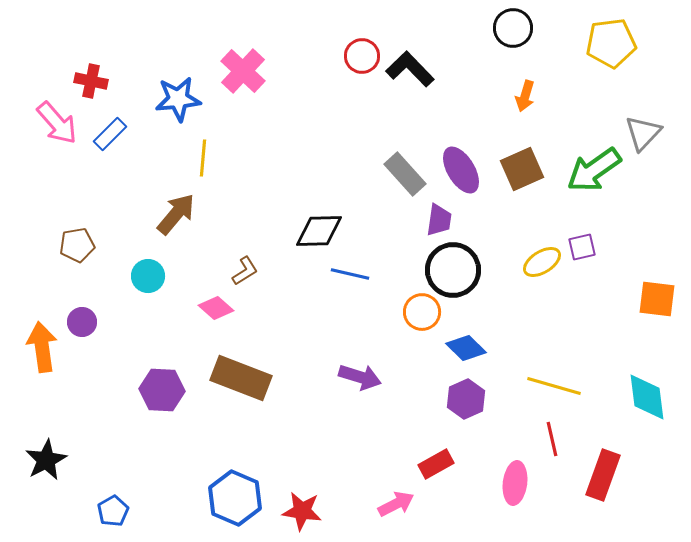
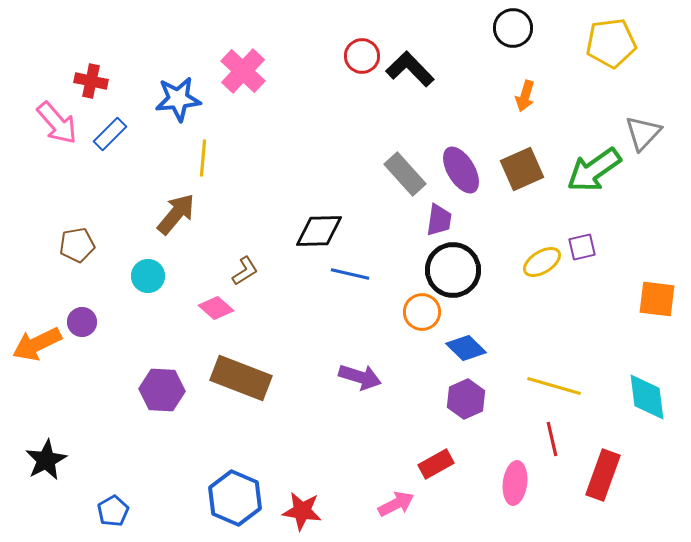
orange arrow at (42, 347): moved 5 px left, 3 px up; rotated 108 degrees counterclockwise
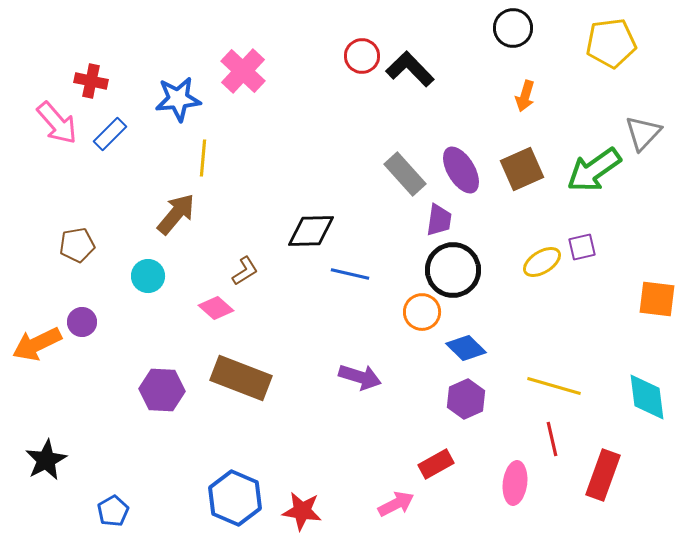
black diamond at (319, 231): moved 8 px left
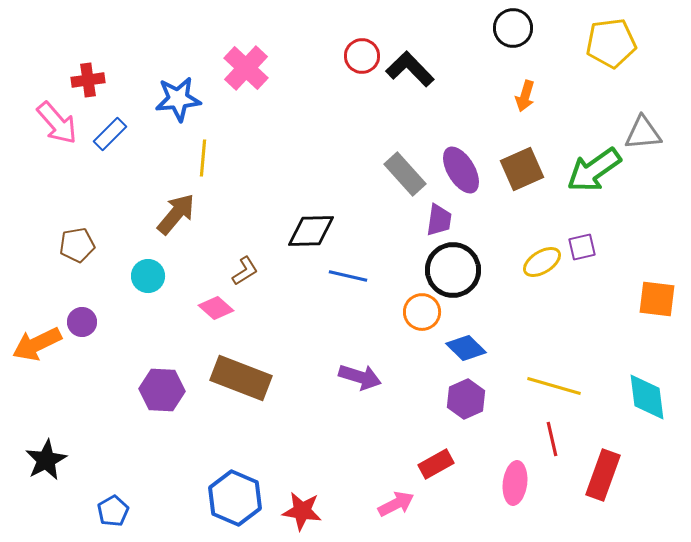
pink cross at (243, 71): moved 3 px right, 3 px up
red cross at (91, 81): moved 3 px left, 1 px up; rotated 20 degrees counterclockwise
gray triangle at (643, 133): rotated 42 degrees clockwise
blue line at (350, 274): moved 2 px left, 2 px down
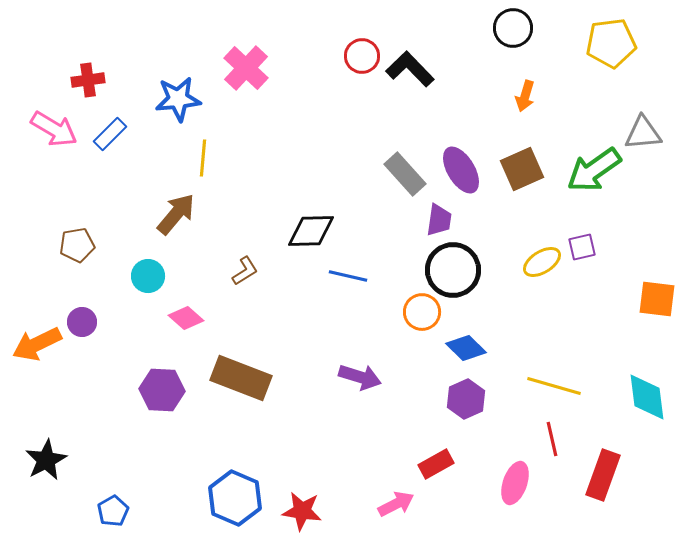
pink arrow at (57, 123): moved 3 px left, 6 px down; rotated 18 degrees counterclockwise
pink diamond at (216, 308): moved 30 px left, 10 px down
pink ellipse at (515, 483): rotated 12 degrees clockwise
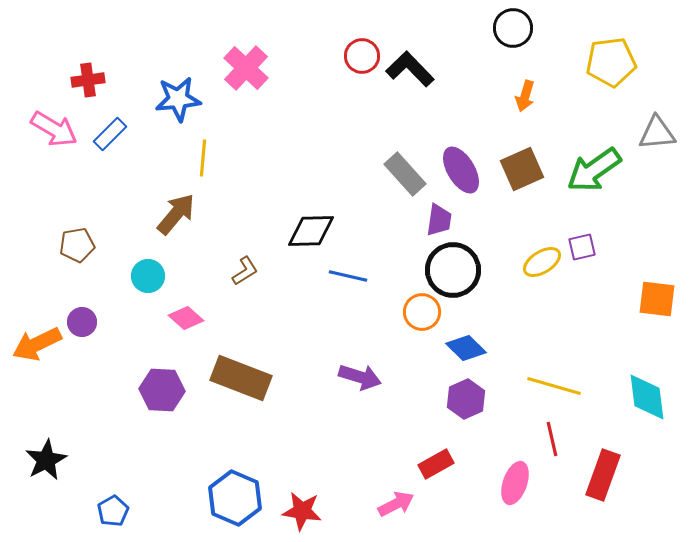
yellow pentagon at (611, 43): moved 19 px down
gray triangle at (643, 133): moved 14 px right
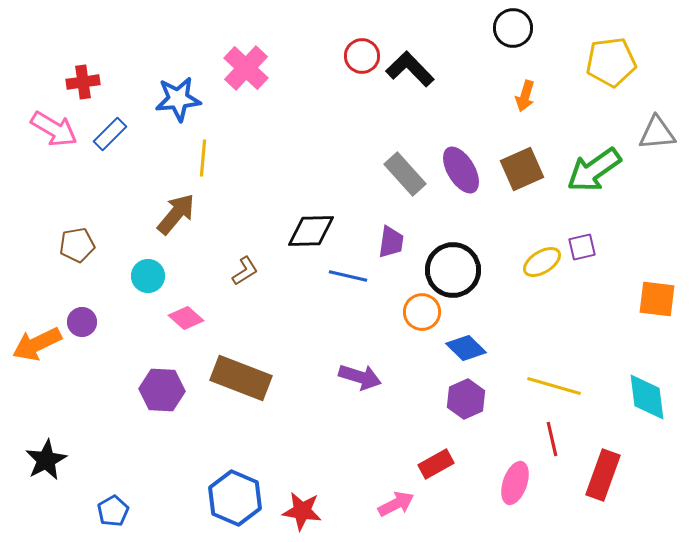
red cross at (88, 80): moved 5 px left, 2 px down
purple trapezoid at (439, 220): moved 48 px left, 22 px down
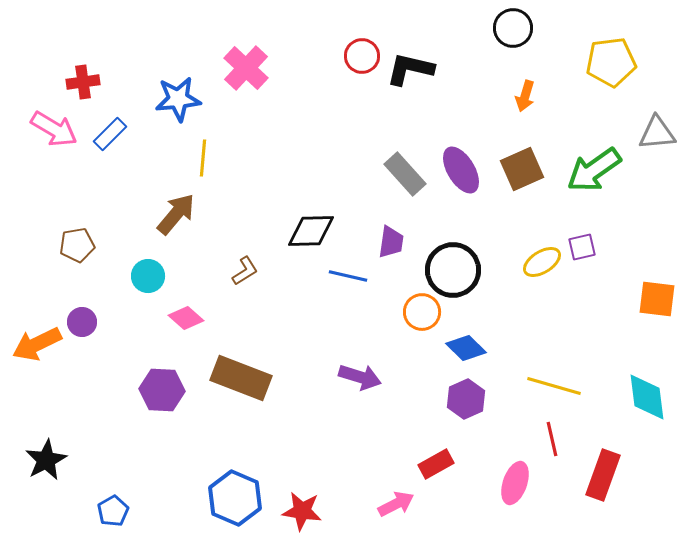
black L-shape at (410, 69): rotated 33 degrees counterclockwise
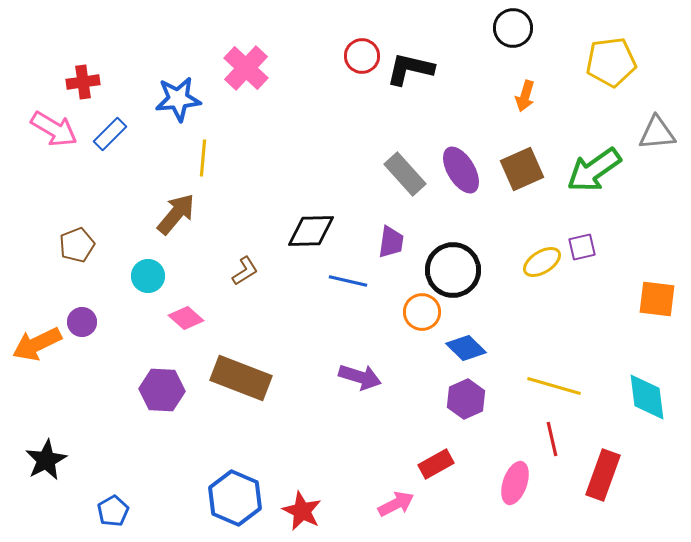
brown pentagon at (77, 245): rotated 12 degrees counterclockwise
blue line at (348, 276): moved 5 px down
red star at (302, 511): rotated 18 degrees clockwise
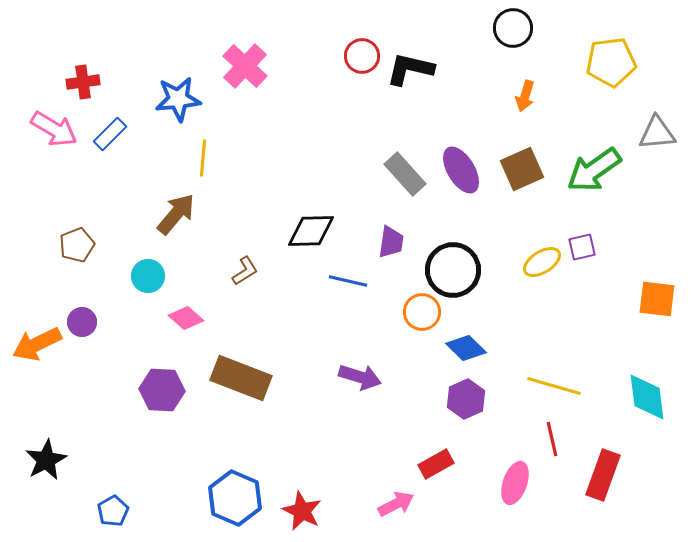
pink cross at (246, 68): moved 1 px left, 2 px up
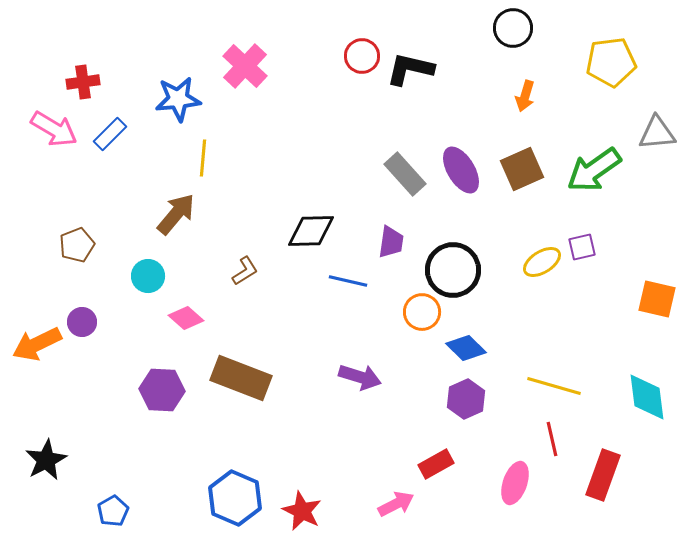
orange square at (657, 299): rotated 6 degrees clockwise
